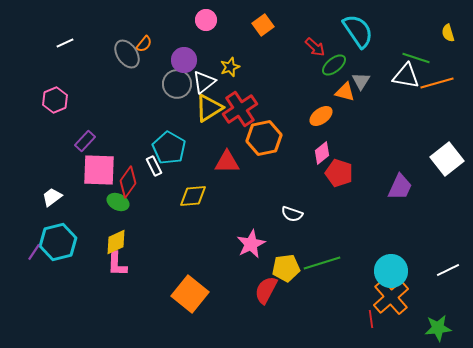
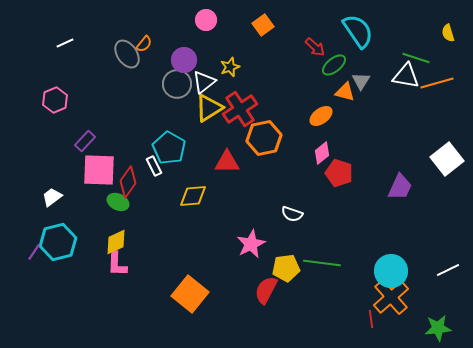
green line at (322, 263): rotated 24 degrees clockwise
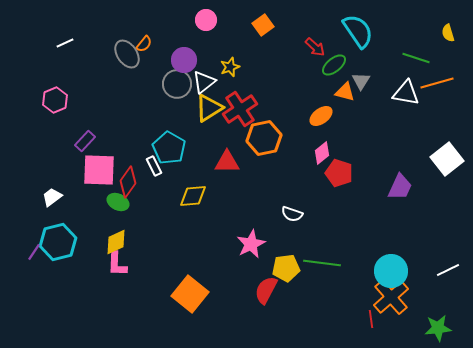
white triangle at (406, 76): moved 17 px down
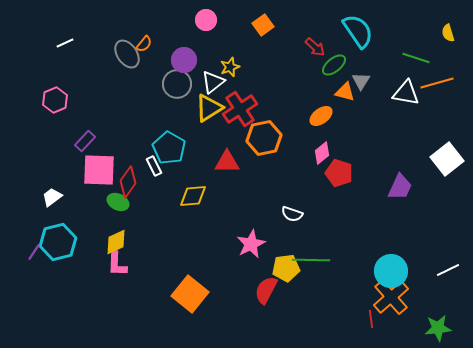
white triangle at (204, 82): moved 9 px right
green line at (322, 263): moved 11 px left, 3 px up; rotated 6 degrees counterclockwise
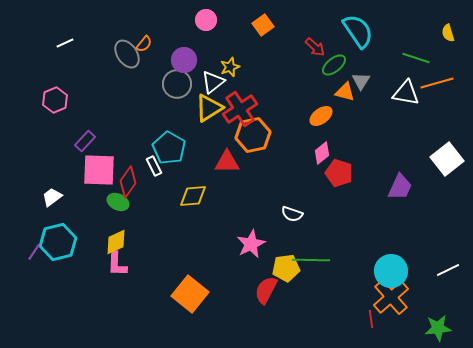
orange hexagon at (264, 138): moved 11 px left, 3 px up
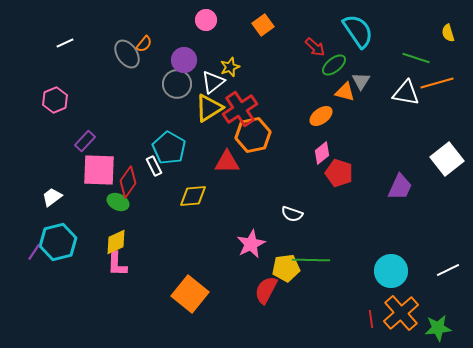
orange cross at (391, 297): moved 10 px right, 16 px down
